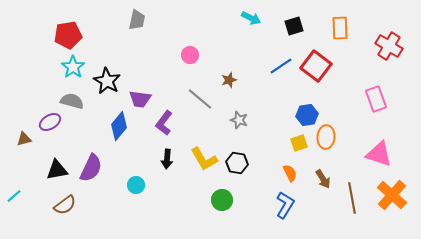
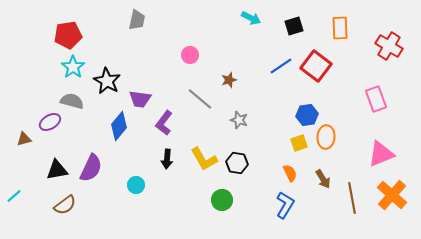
pink triangle: moved 2 px right; rotated 40 degrees counterclockwise
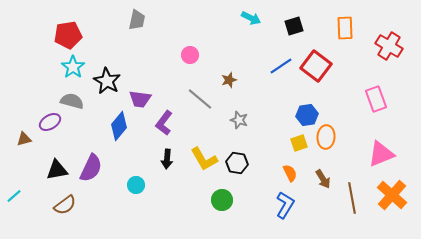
orange rectangle: moved 5 px right
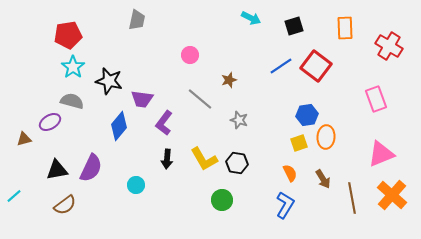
black star: moved 2 px right; rotated 16 degrees counterclockwise
purple trapezoid: moved 2 px right
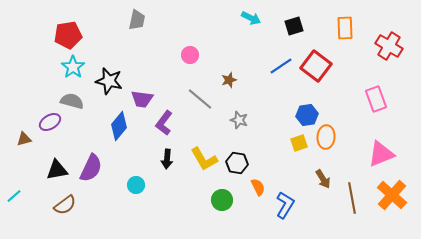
orange semicircle: moved 32 px left, 14 px down
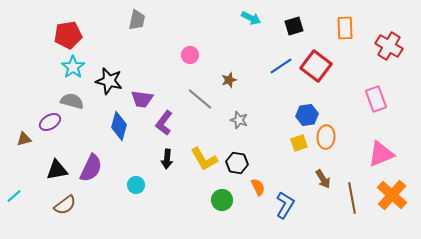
blue diamond: rotated 24 degrees counterclockwise
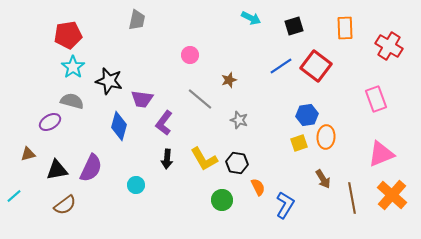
brown triangle: moved 4 px right, 15 px down
